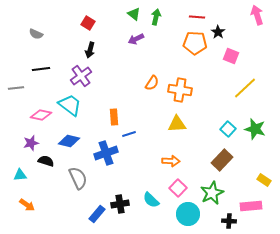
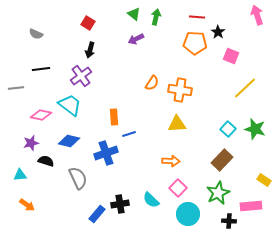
green star at (212, 193): moved 6 px right
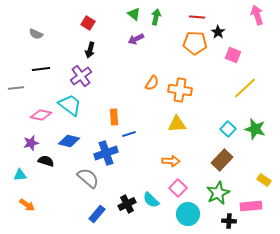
pink square at (231, 56): moved 2 px right, 1 px up
gray semicircle at (78, 178): moved 10 px right; rotated 25 degrees counterclockwise
black cross at (120, 204): moved 7 px right; rotated 18 degrees counterclockwise
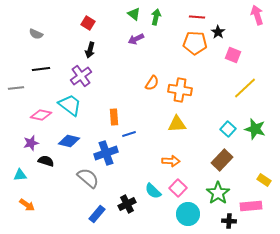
green star at (218, 193): rotated 10 degrees counterclockwise
cyan semicircle at (151, 200): moved 2 px right, 9 px up
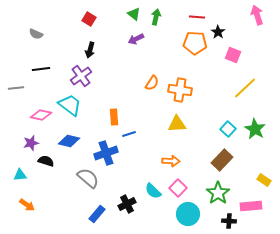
red square at (88, 23): moved 1 px right, 4 px up
green star at (255, 129): rotated 15 degrees clockwise
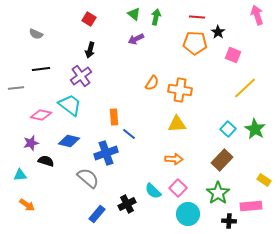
blue line at (129, 134): rotated 56 degrees clockwise
orange arrow at (171, 161): moved 3 px right, 2 px up
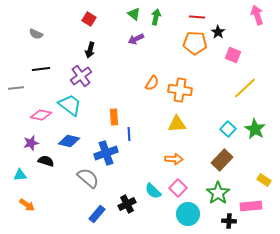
blue line at (129, 134): rotated 48 degrees clockwise
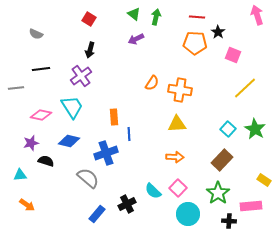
cyan trapezoid at (70, 105): moved 2 px right, 2 px down; rotated 20 degrees clockwise
orange arrow at (174, 159): moved 1 px right, 2 px up
